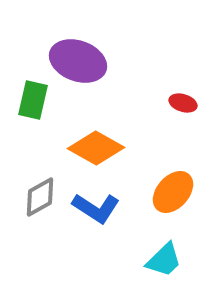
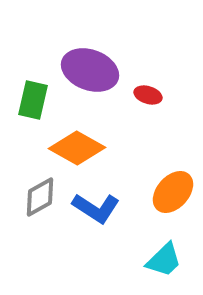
purple ellipse: moved 12 px right, 9 px down
red ellipse: moved 35 px left, 8 px up
orange diamond: moved 19 px left
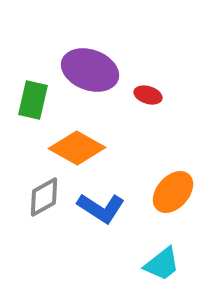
gray diamond: moved 4 px right
blue L-shape: moved 5 px right
cyan trapezoid: moved 2 px left, 4 px down; rotated 6 degrees clockwise
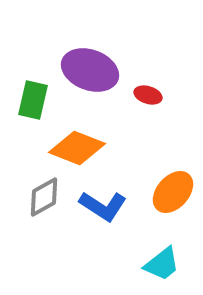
orange diamond: rotated 8 degrees counterclockwise
blue L-shape: moved 2 px right, 2 px up
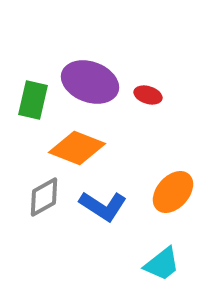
purple ellipse: moved 12 px down
